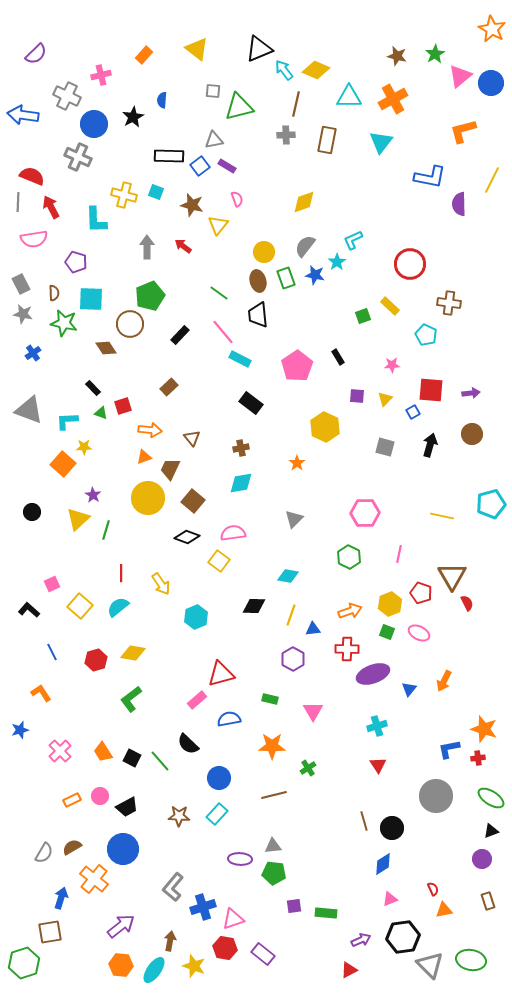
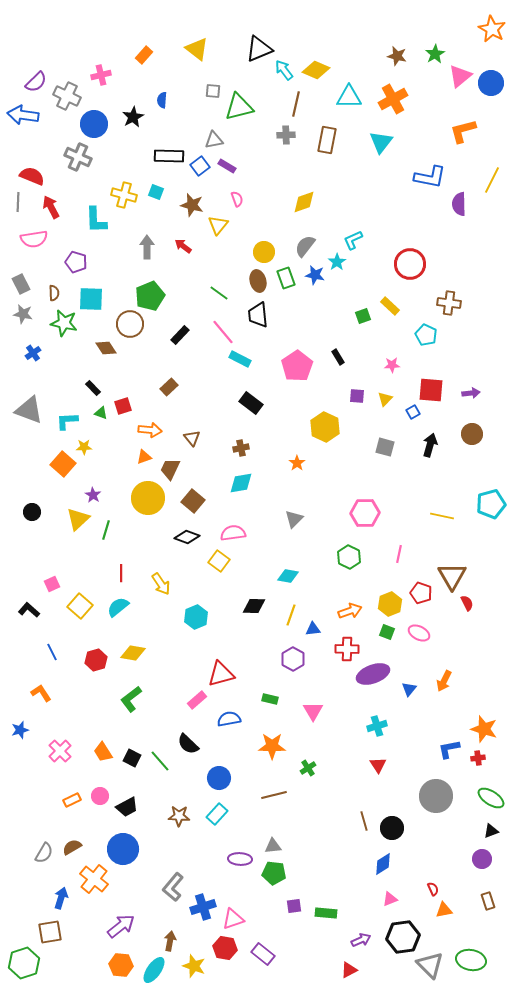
purple semicircle at (36, 54): moved 28 px down
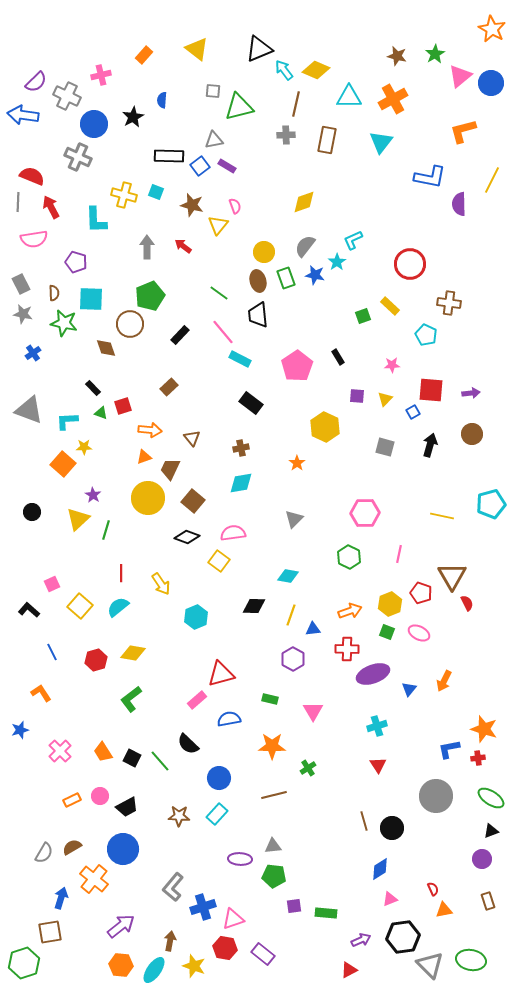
pink semicircle at (237, 199): moved 2 px left, 7 px down
brown diamond at (106, 348): rotated 15 degrees clockwise
blue diamond at (383, 864): moved 3 px left, 5 px down
green pentagon at (274, 873): moved 3 px down
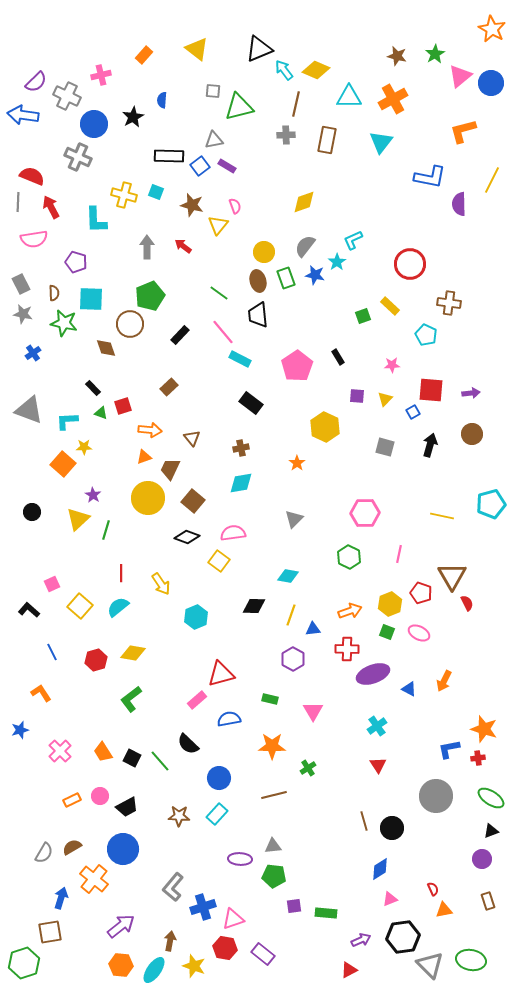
blue triangle at (409, 689): rotated 42 degrees counterclockwise
cyan cross at (377, 726): rotated 18 degrees counterclockwise
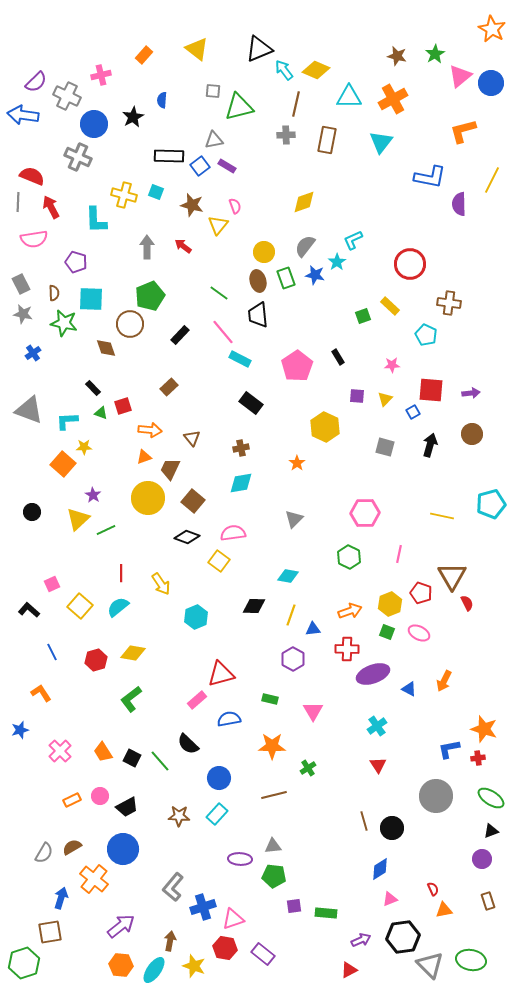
green line at (106, 530): rotated 48 degrees clockwise
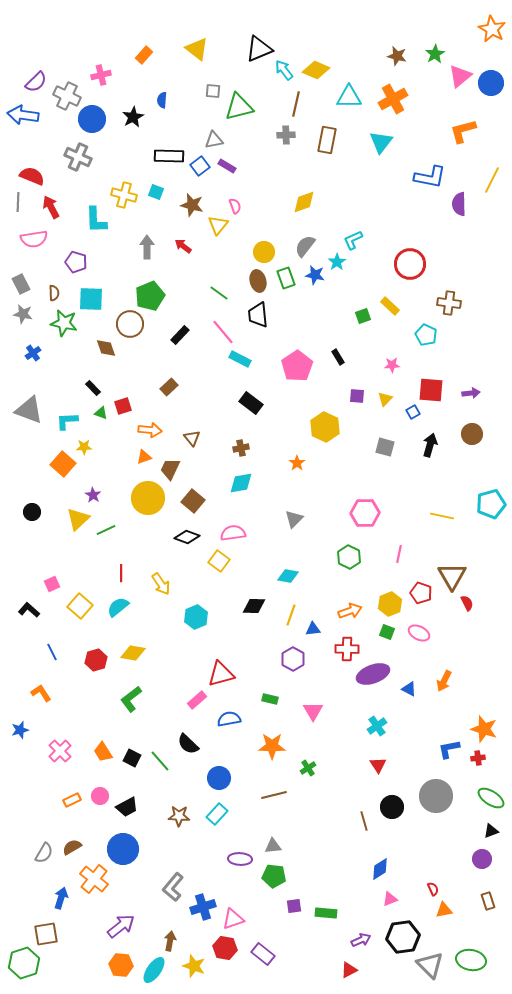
blue circle at (94, 124): moved 2 px left, 5 px up
black circle at (392, 828): moved 21 px up
brown square at (50, 932): moved 4 px left, 2 px down
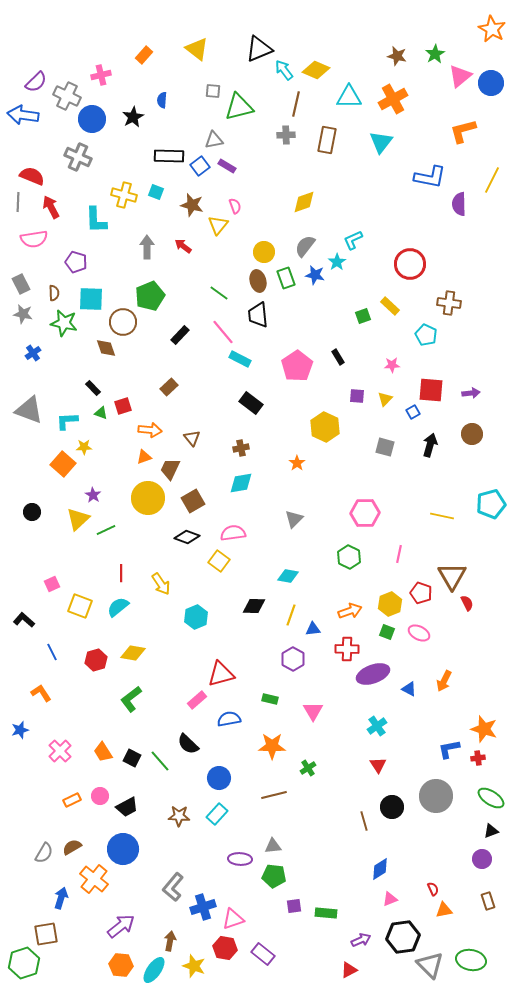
brown circle at (130, 324): moved 7 px left, 2 px up
brown square at (193, 501): rotated 20 degrees clockwise
yellow square at (80, 606): rotated 20 degrees counterclockwise
black L-shape at (29, 610): moved 5 px left, 10 px down
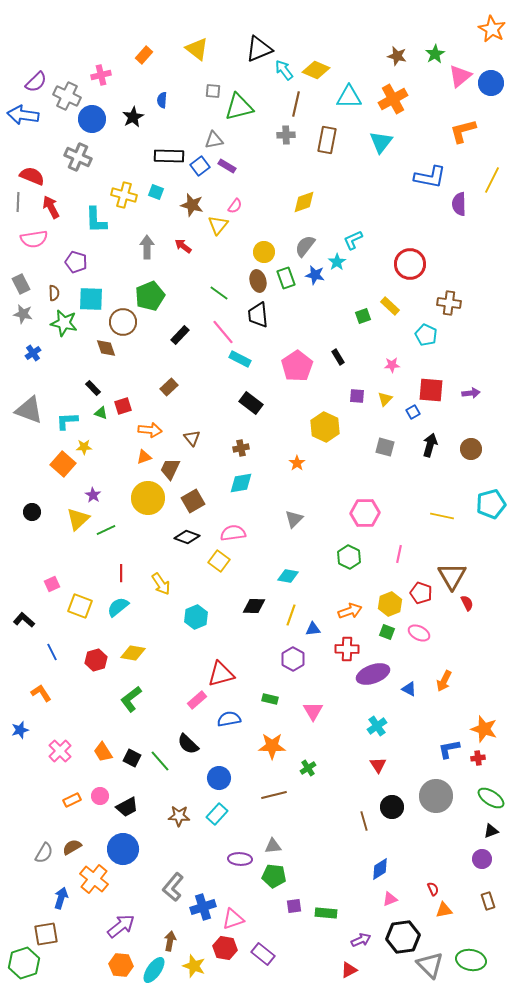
pink semicircle at (235, 206): rotated 56 degrees clockwise
brown circle at (472, 434): moved 1 px left, 15 px down
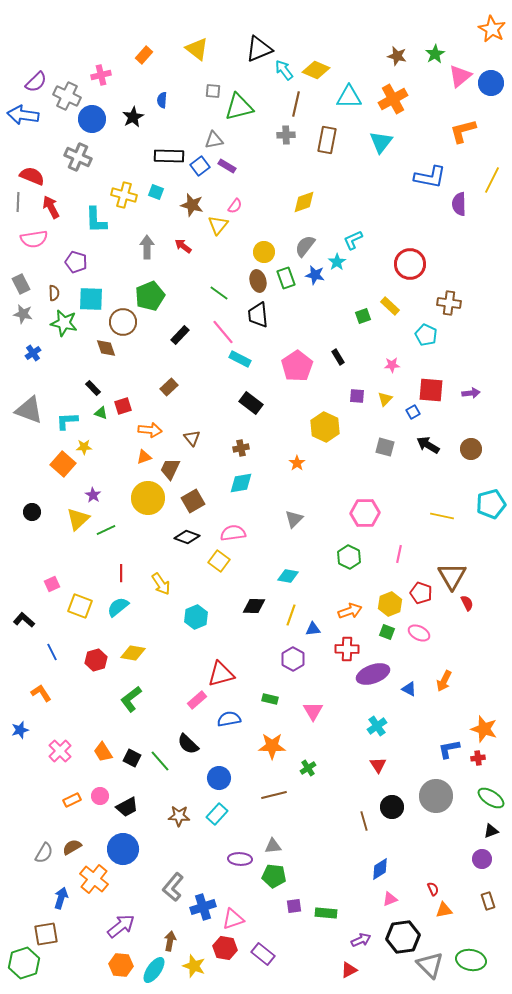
black arrow at (430, 445): moved 2 px left; rotated 75 degrees counterclockwise
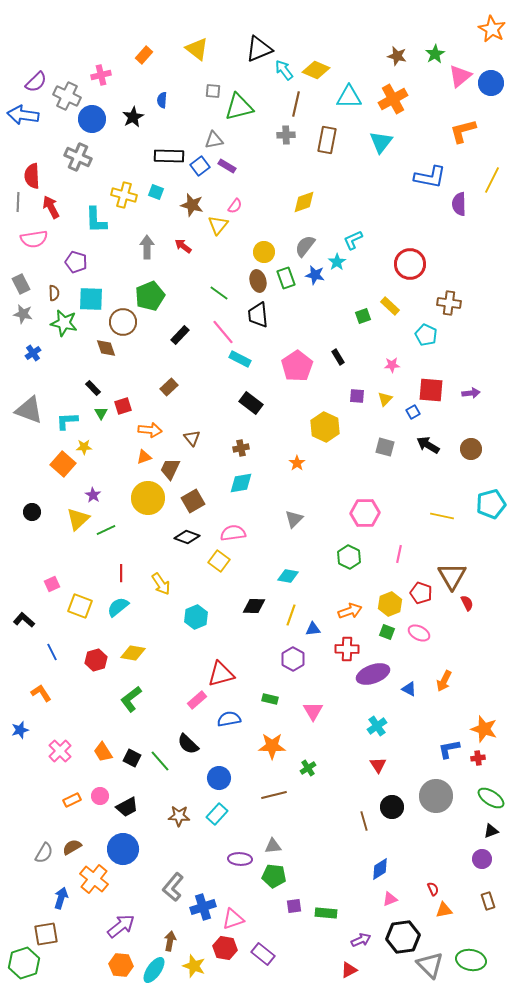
red semicircle at (32, 176): rotated 115 degrees counterclockwise
green triangle at (101, 413): rotated 40 degrees clockwise
